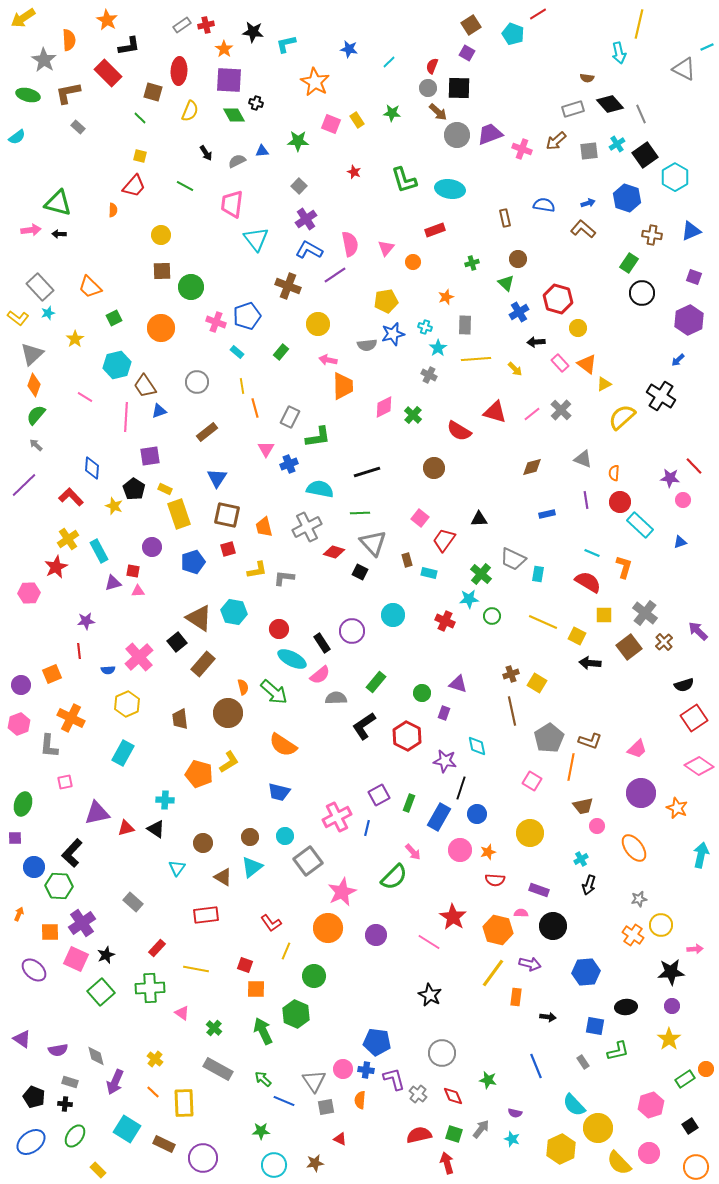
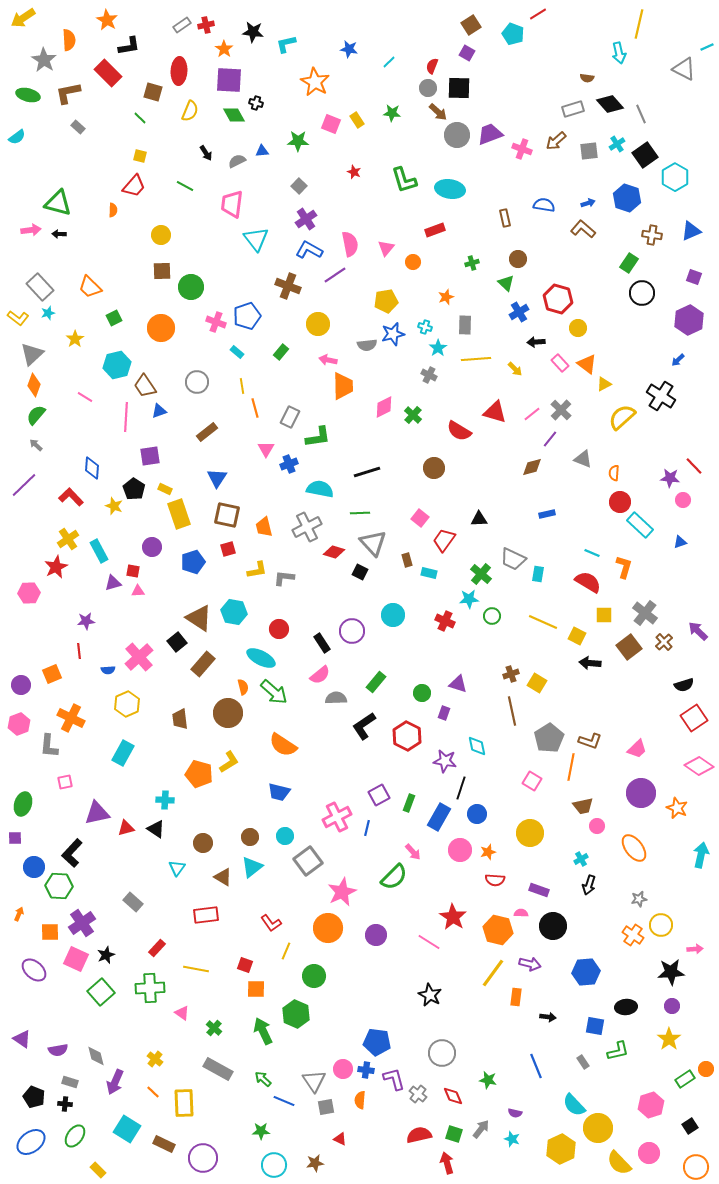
purple line at (586, 500): moved 36 px left, 61 px up; rotated 48 degrees clockwise
cyan ellipse at (292, 659): moved 31 px left, 1 px up
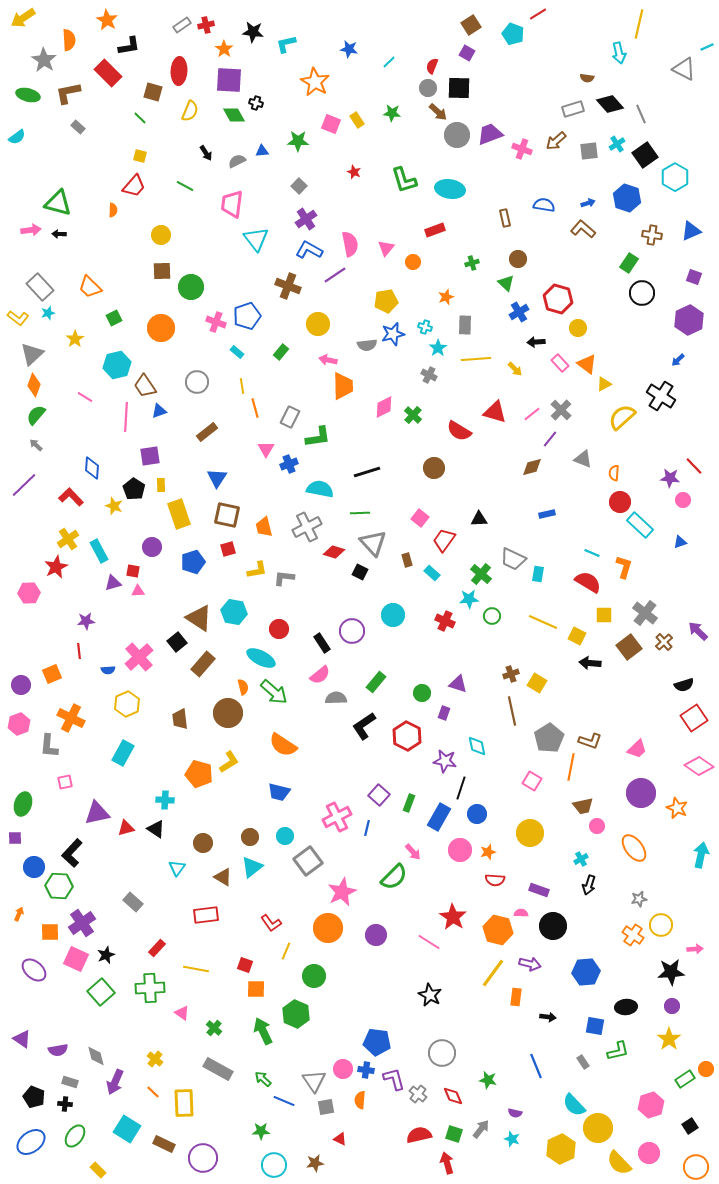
yellow rectangle at (165, 489): moved 4 px left, 4 px up; rotated 64 degrees clockwise
cyan rectangle at (429, 573): moved 3 px right; rotated 28 degrees clockwise
purple square at (379, 795): rotated 20 degrees counterclockwise
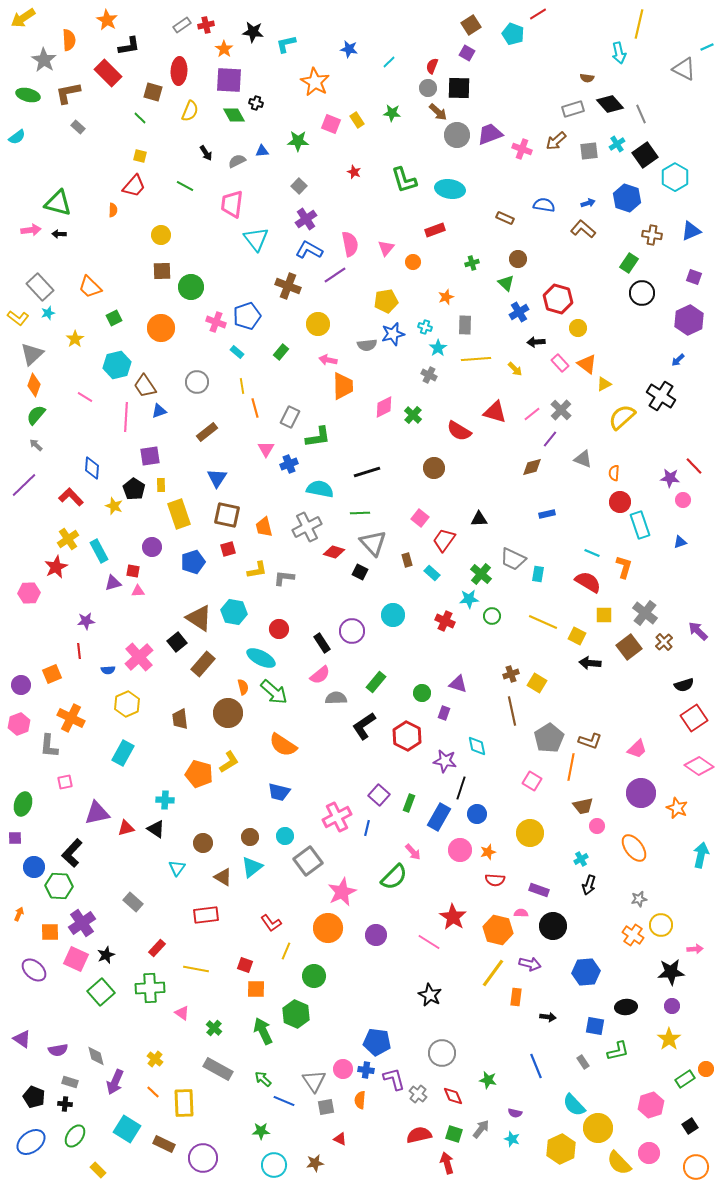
brown rectangle at (505, 218): rotated 54 degrees counterclockwise
cyan rectangle at (640, 525): rotated 28 degrees clockwise
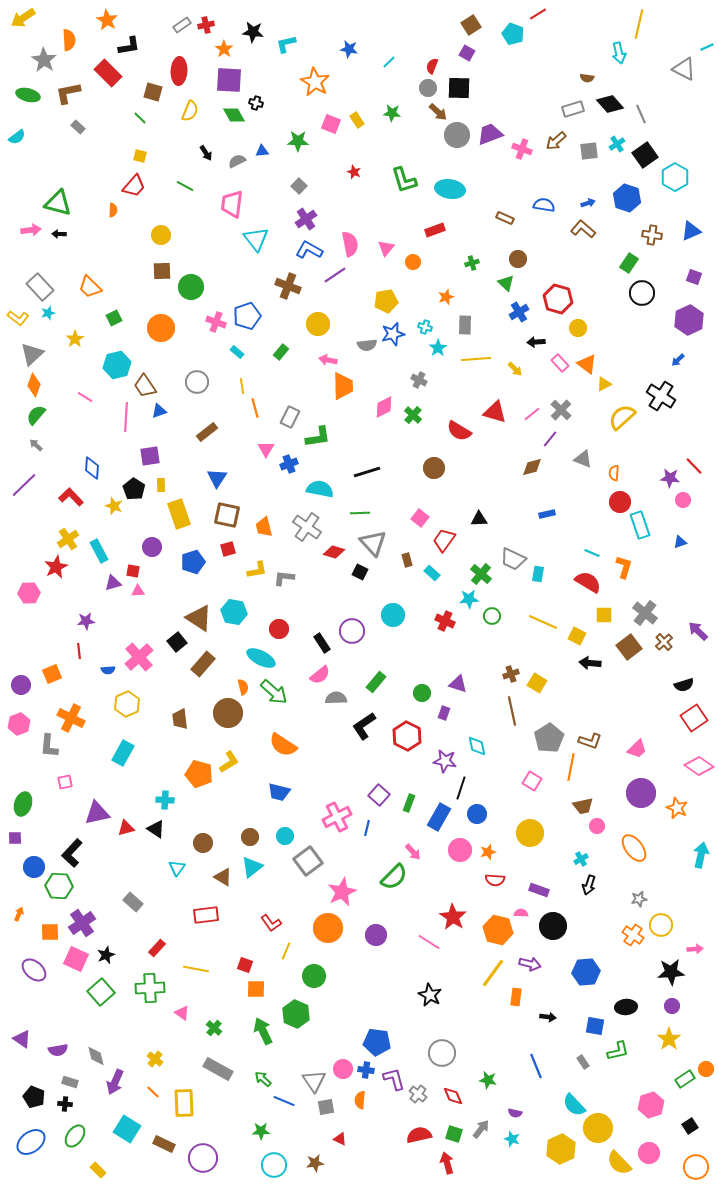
gray cross at (429, 375): moved 10 px left, 5 px down
gray cross at (307, 527): rotated 28 degrees counterclockwise
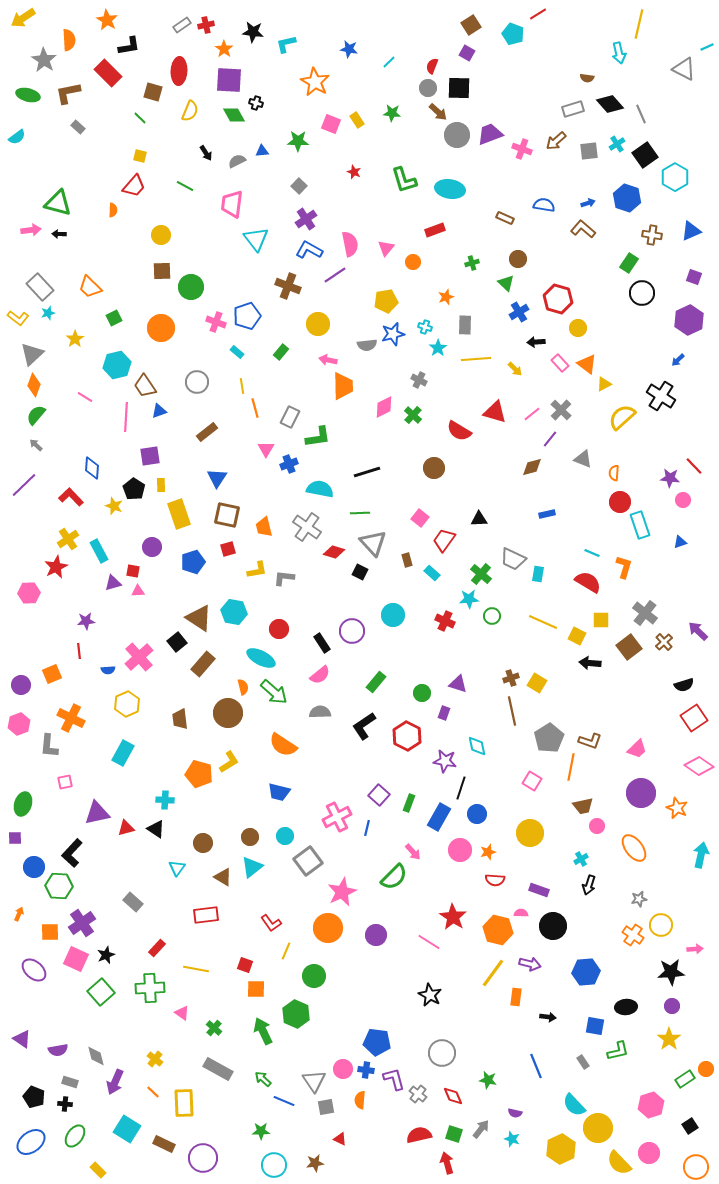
yellow square at (604, 615): moved 3 px left, 5 px down
brown cross at (511, 674): moved 4 px down
gray semicircle at (336, 698): moved 16 px left, 14 px down
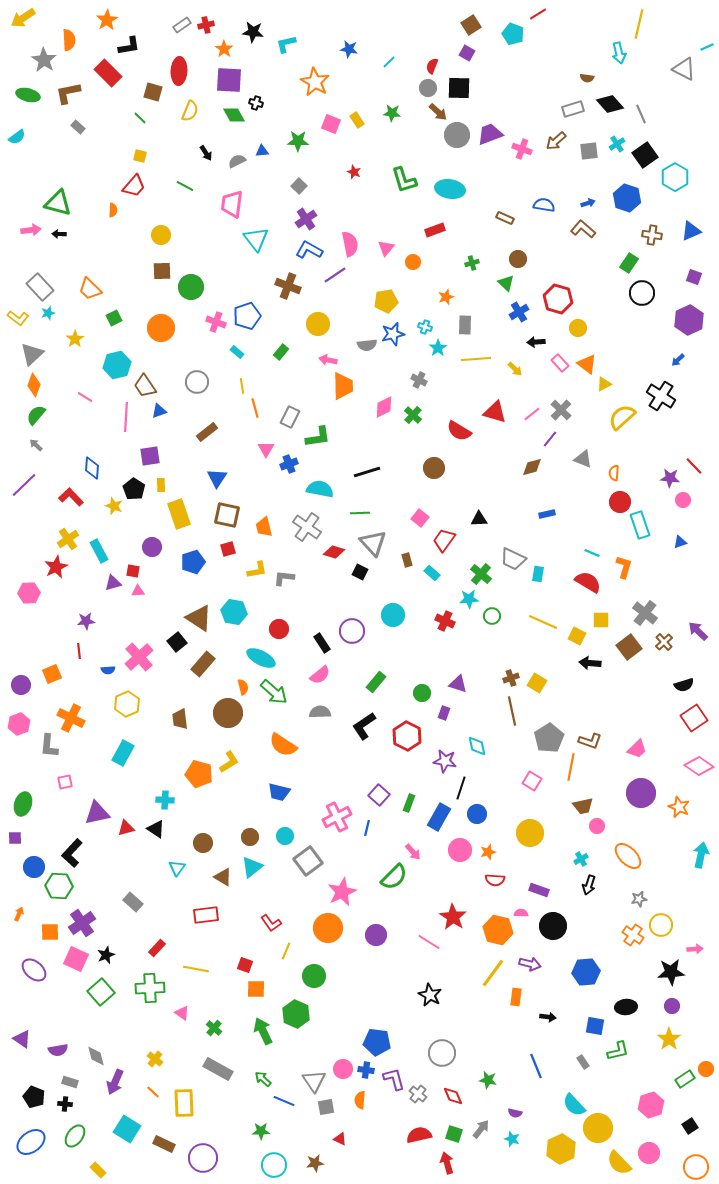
orange star at (107, 20): rotated 10 degrees clockwise
orange trapezoid at (90, 287): moved 2 px down
orange star at (677, 808): moved 2 px right, 1 px up
orange ellipse at (634, 848): moved 6 px left, 8 px down; rotated 8 degrees counterclockwise
